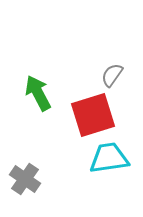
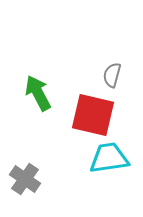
gray semicircle: rotated 20 degrees counterclockwise
red square: rotated 30 degrees clockwise
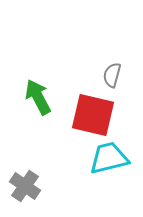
green arrow: moved 4 px down
cyan trapezoid: rotated 6 degrees counterclockwise
gray cross: moved 7 px down
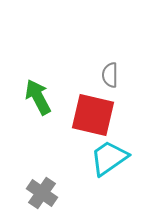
gray semicircle: moved 2 px left; rotated 15 degrees counterclockwise
cyan trapezoid: rotated 21 degrees counterclockwise
gray cross: moved 17 px right, 7 px down
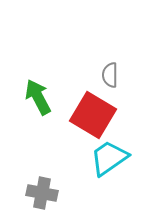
red square: rotated 18 degrees clockwise
gray cross: rotated 24 degrees counterclockwise
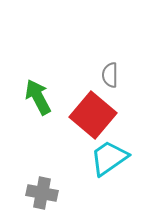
red square: rotated 9 degrees clockwise
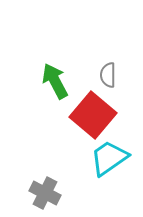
gray semicircle: moved 2 px left
green arrow: moved 17 px right, 16 px up
gray cross: moved 3 px right; rotated 16 degrees clockwise
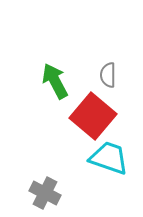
red square: moved 1 px down
cyan trapezoid: rotated 54 degrees clockwise
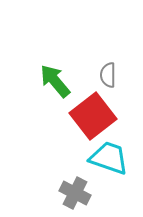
green arrow: rotated 12 degrees counterclockwise
red square: rotated 12 degrees clockwise
gray cross: moved 30 px right
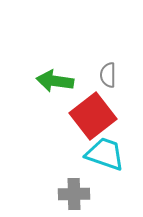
green arrow: rotated 42 degrees counterclockwise
cyan trapezoid: moved 4 px left, 4 px up
gray cross: moved 1 px left, 1 px down; rotated 28 degrees counterclockwise
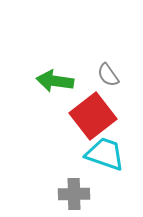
gray semicircle: rotated 35 degrees counterclockwise
